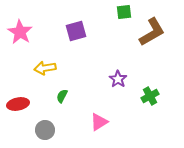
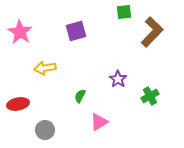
brown L-shape: rotated 16 degrees counterclockwise
green semicircle: moved 18 px right
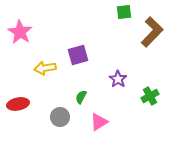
purple square: moved 2 px right, 24 px down
green semicircle: moved 1 px right, 1 px down
gray circle: moved 15 px right, 13 px up
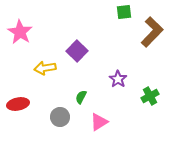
purple square: moved 1 px left, 4 px up; rotated 30 degrees counterclockwise
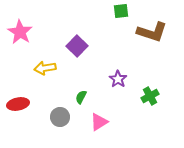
green square: moved 3 px left, 1 px up
brown L-shape: rotated 64 degrees clockwise
purple square: moved 5 px up
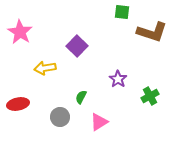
green square: moved 1 px right, 1 px down; rotated 14 degrees clockwise
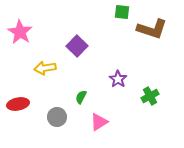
brown L-shape: moved 3 px up
gray circle: moved 3 px left
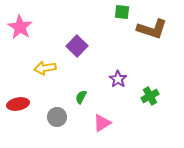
pink star: moved 5 px up
pink triangle: moved 3 px right, 1 px down
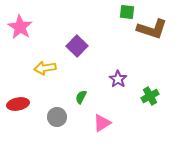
green square: moved 5 px right
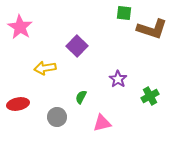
green square: moved 3 px left, 1 px down
pink triangle: rotated 18 degrees clockwise
